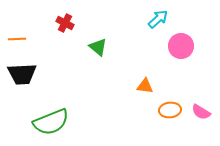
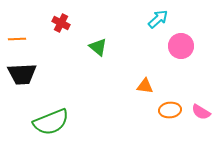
red cross: moved 4 px left
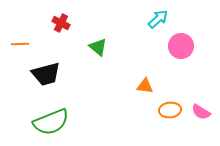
orange line: moved 3 px right, 5 px down
black trapezoid: moved 24 px right; rotated 12 degrees counterclockwise
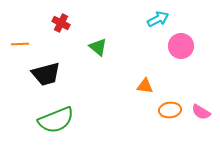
cyan arrow: rotated 15 degrees clockwise
green semicircle: moved 5 px right, 2 px up
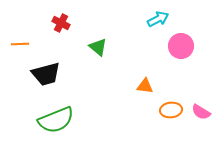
orange ellipse: moved 1 px right
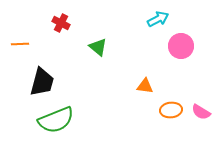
black trapezoid: moved 4 px left, 8 px down; rotated 60 degrees counterclockwise
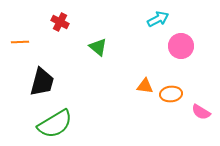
red cross: moved 1 px left, 1 px up
orange line: moved 2 px up
orange ellipse: moved 16 px up
green semicircle: moved 1 px left, 4 px down; rotated 9 degrees counterclockwise
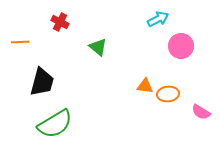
orange ellipse: moved 3 px left
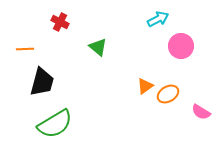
orange line: moved 5 px right, 7 px down
orange triangle: rotated 42 degrees counterclockwise
orange ellipse: rotated 25 degrees counterclockwise
